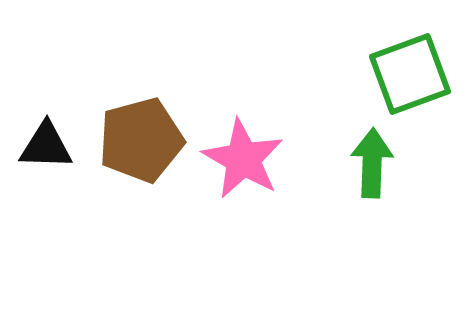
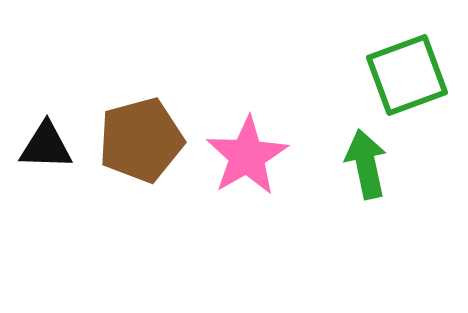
green square: moved 3 px left, 1 px down
pink star: moved 4 px right, 3 px up; rotated 12 degrees clockwise
green arrow: moved 6 px left, 1 px down; rotated 14 degrees counterclockwise
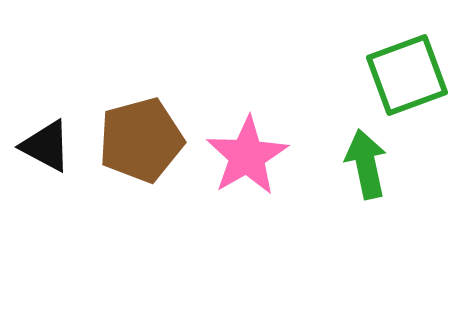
black triangle: rotated 26 degrees clockwise
